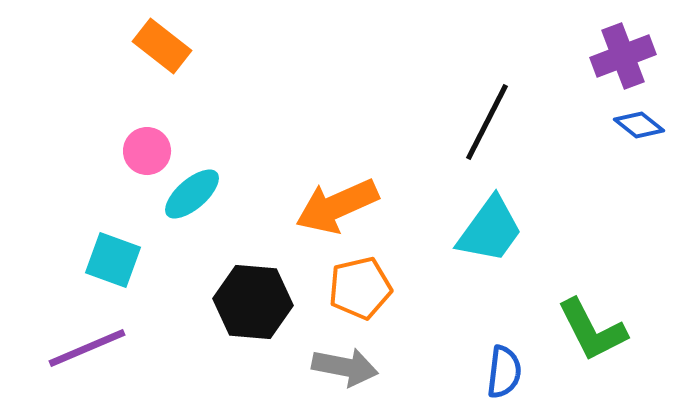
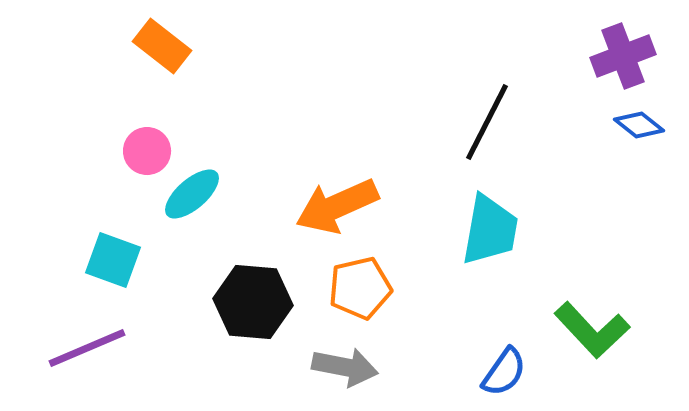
cyan trapezoid: rotated 26 degrees counterclockwise
green L-shape: rotated 16 degrees counterclockwise
blue semicircle: rotated 28 degrees clockwise
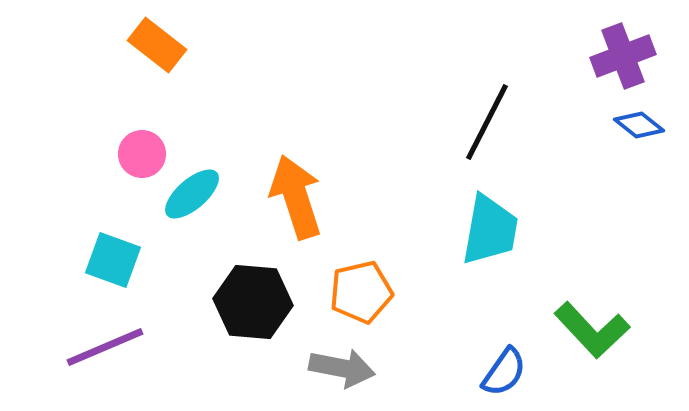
orange rectangle: moved 5 px left, 1 px up
pink circle: moved 5 px left, 3 px down
orange arrow: moved 41 px left, 9 px up; rotated 96 degrees clockwise
orange pentagon: moved 1 px right, 4 px down
purple line: moved 18 px right, 1 px up
gray arrow: moved 3 px left, 1 px down
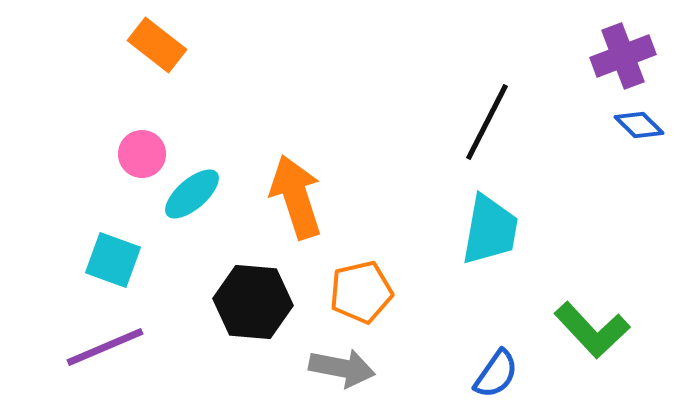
blue diamond: rotated 6 degrees clockwise
blue semicircle: moved 8 px left, 2 px down
